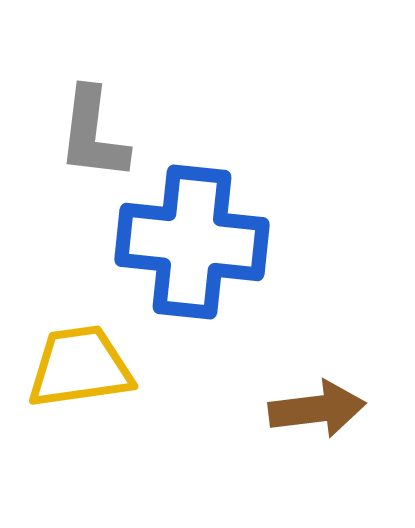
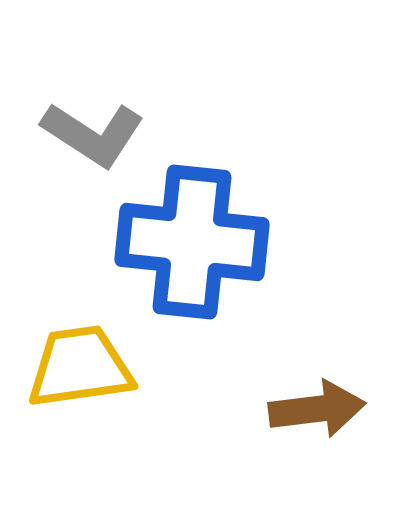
gray L-shape: rotated 64 degrees counterclockwise
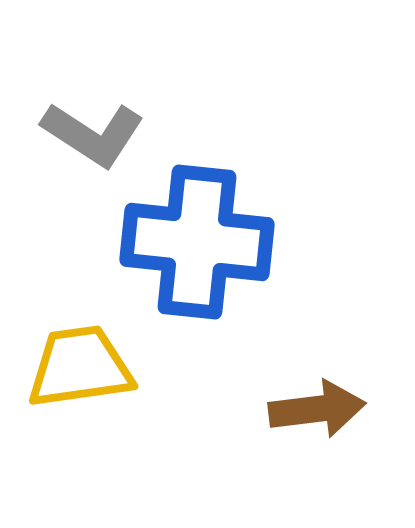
blue cross: moved 5 px right
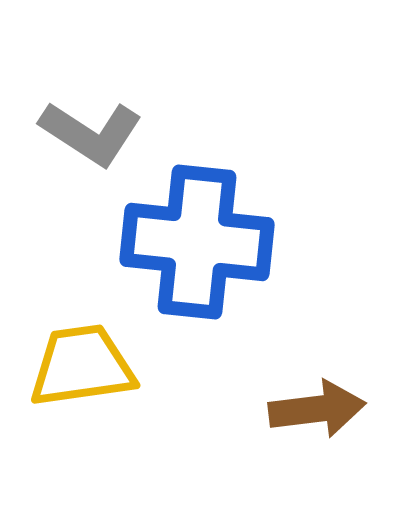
gray L-shape: moved 2 px left, 1 px up
yellow trapezoid: moved 2 px right, 1 px up
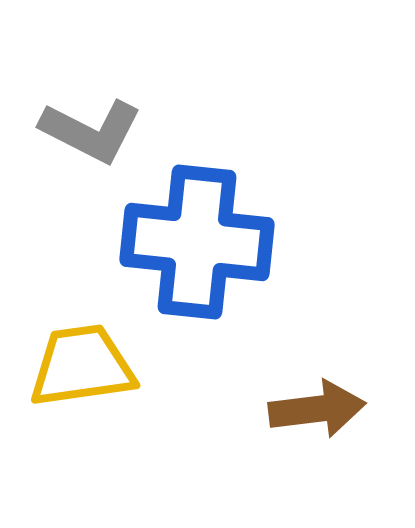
gray L-shape: moved 2 px up; rotated 6 degrees counterclockwise
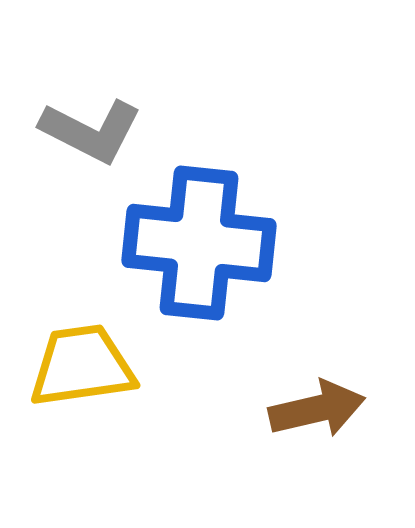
blue cross: moved 2 px right, 1 px down
brown arrow: rotated 6 degrees counterclockwise
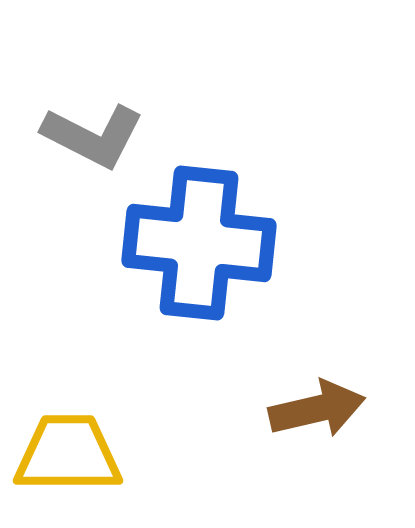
gray L-shape: moved 2 px right, 5 px down
yellow trapezoid: moved 14 px left, 88 px down; rotated 8 degrees clockwise
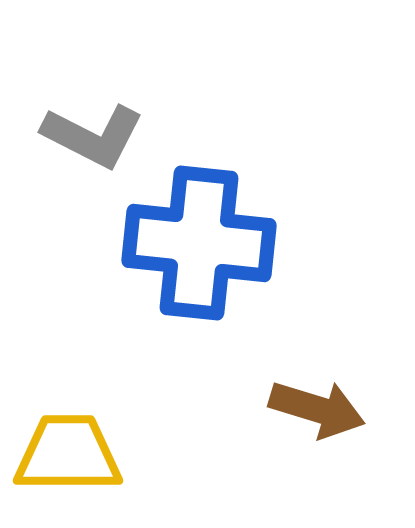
brown arrow: rotated 30 degrees clockwise
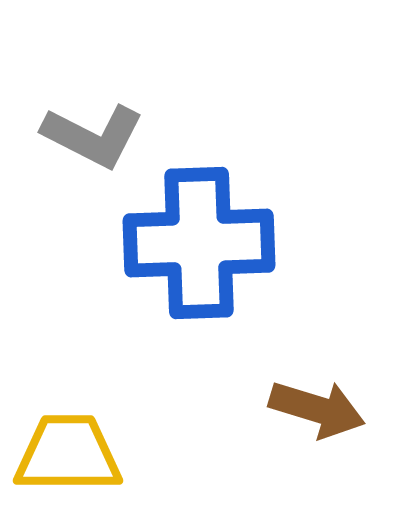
blue cross: rotated 8 degrees counterclockwise
